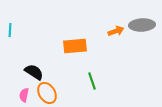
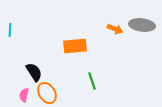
gray ellipse: rotated 10 degrees clockwise
orange arrow: moved 1 px left, 2 px up; rotated 42 degrees clockwise
black semicircle: rotated 24 degrees clockwise
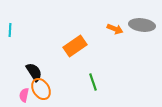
orange rectangle: rotated 30 degrees counterclockwise
green line: moved 1 px right, 1 px down
orange ellipse: moved 6 px left, 4 px up
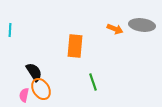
orange rectangle: rotated 50 degrees counterclockwise
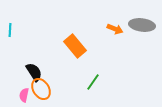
orange rectangle: rotated 45 degrees counterclockwise
green line: rotated 54 degrees clockwise
